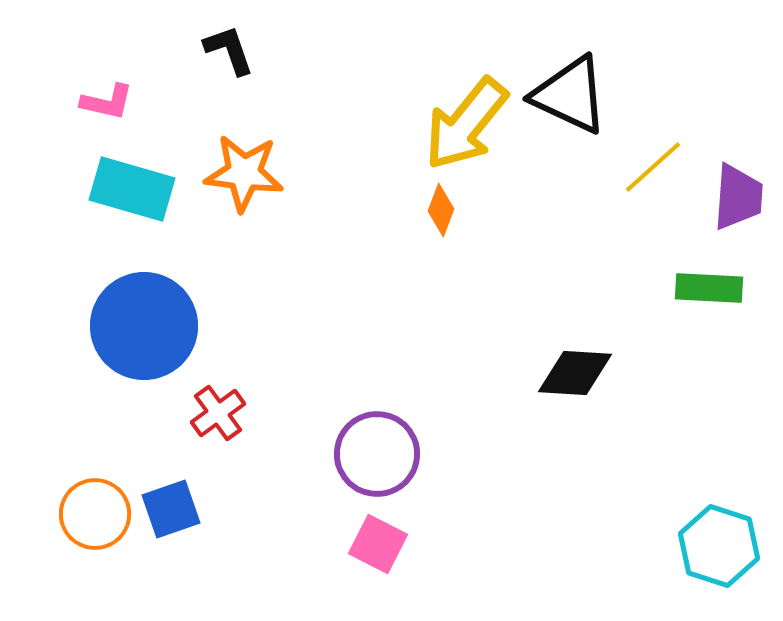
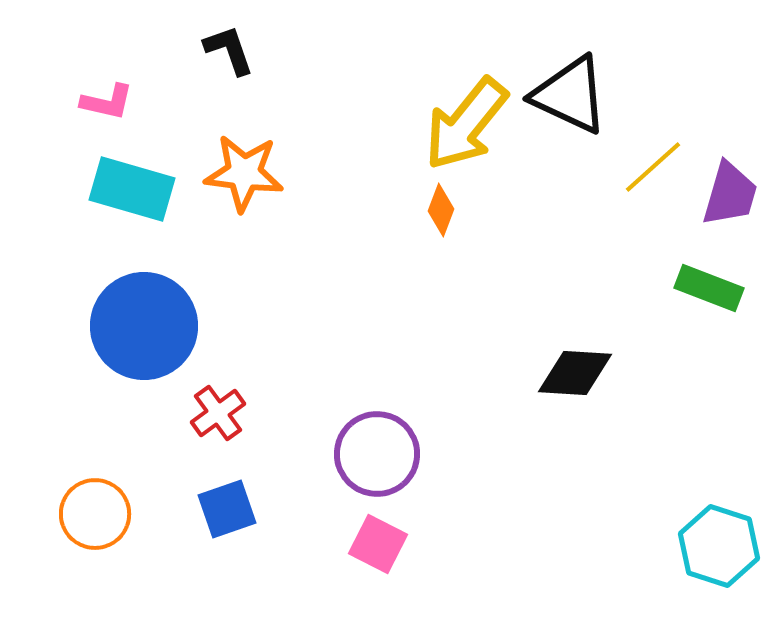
purple trapezoid: moved 8 px left, 3 px up; rotated 12 degrees clockwise
green rectangle: rotated 18 degrees clockwise
blue square: moved 56 px right
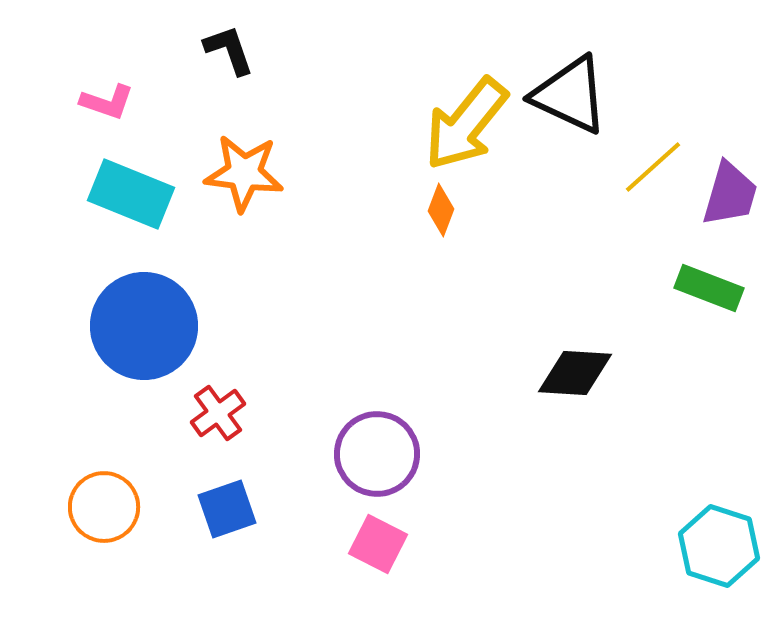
pink L-shape: rotated 6 degrees clockwise
cyan rectangle: moved 1 px left, 5 px down; rotated 6 degrees clockwise
orange circle: moved 9 px right, 7 px up
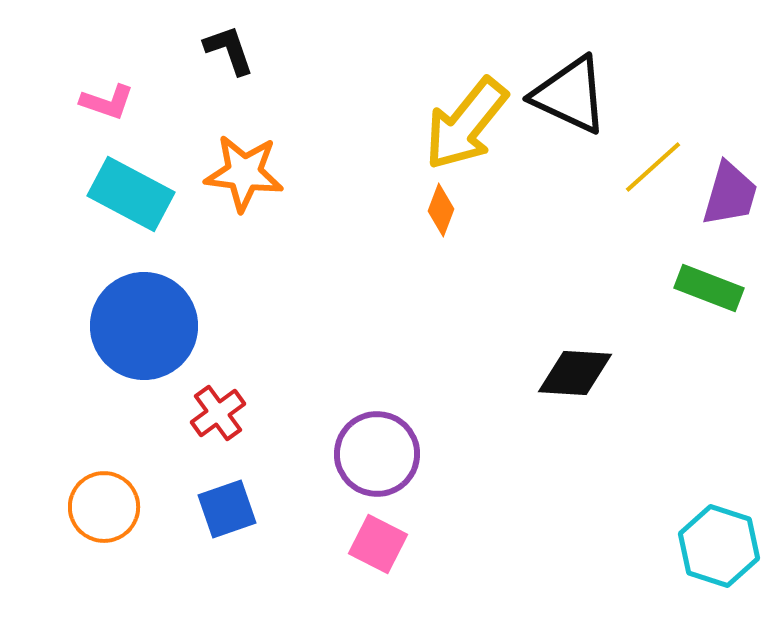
cyan rectangle: rotated 6 degrees clockwise
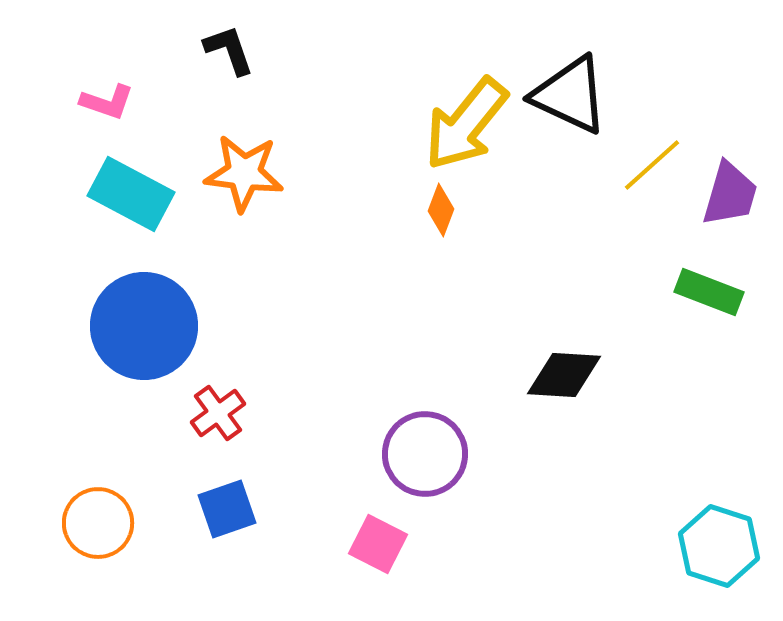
yellow line: moved 1 px left, 2 px up
green rectangle: moved 4 px down
black diamond: moved 11 px left, 2 px down
purple circle: moved 48 px right
orange circle: moved 6 px left, 16 px down
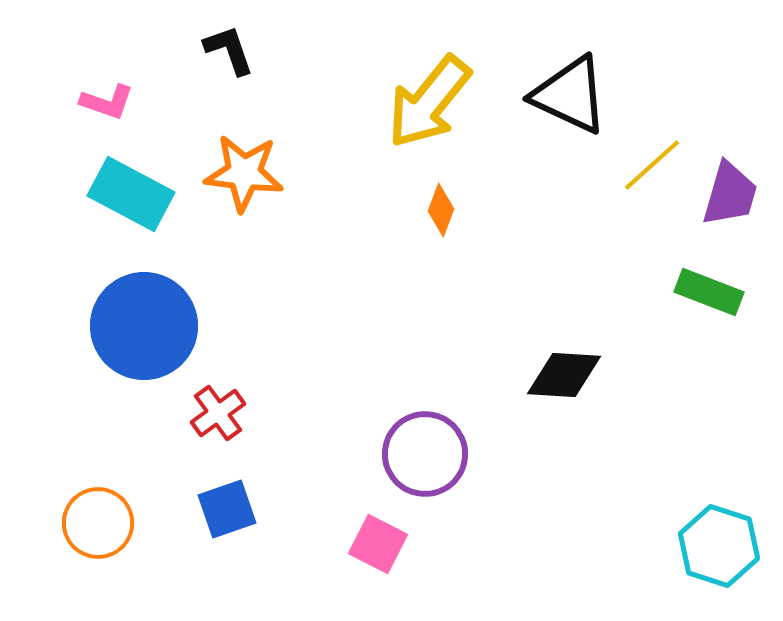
yellow arrow: moved 37 px left, 22 px up
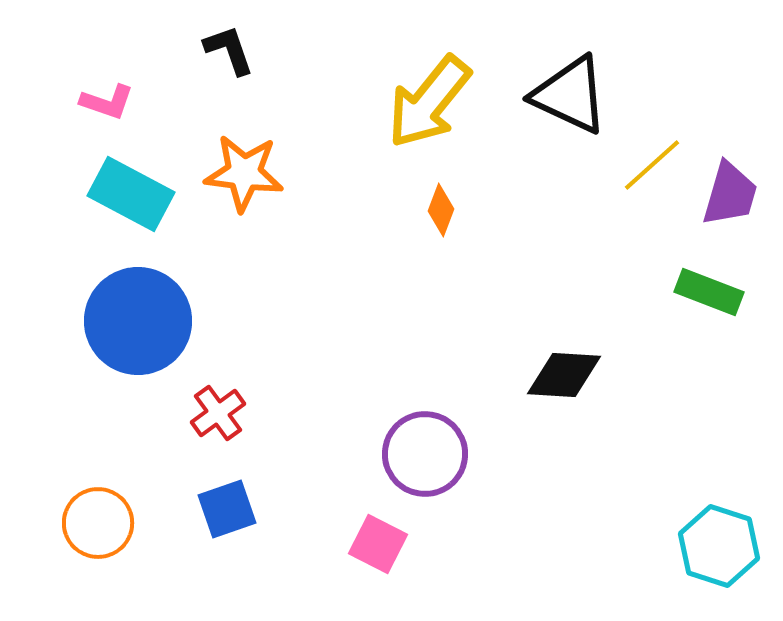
blue circle: moved 6 px left, 5 px up
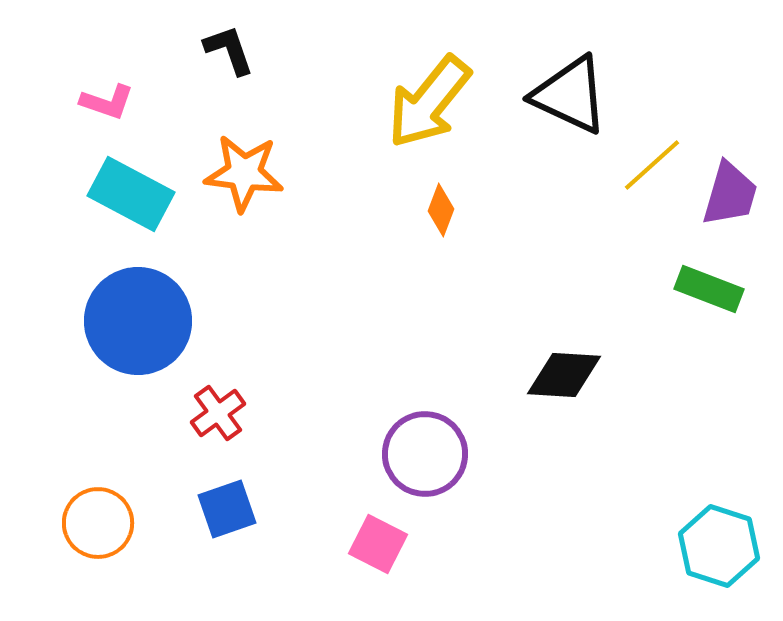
green rectangle: moved 3 px up
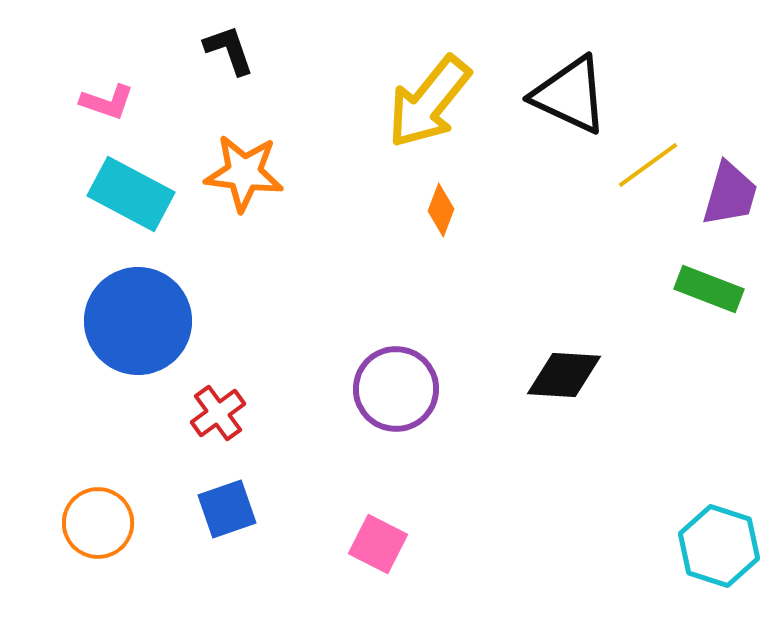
yellow line: moved 4 px left; rotated 6 degrees clockwise
purple circle: moved 29 px left, 65 px up
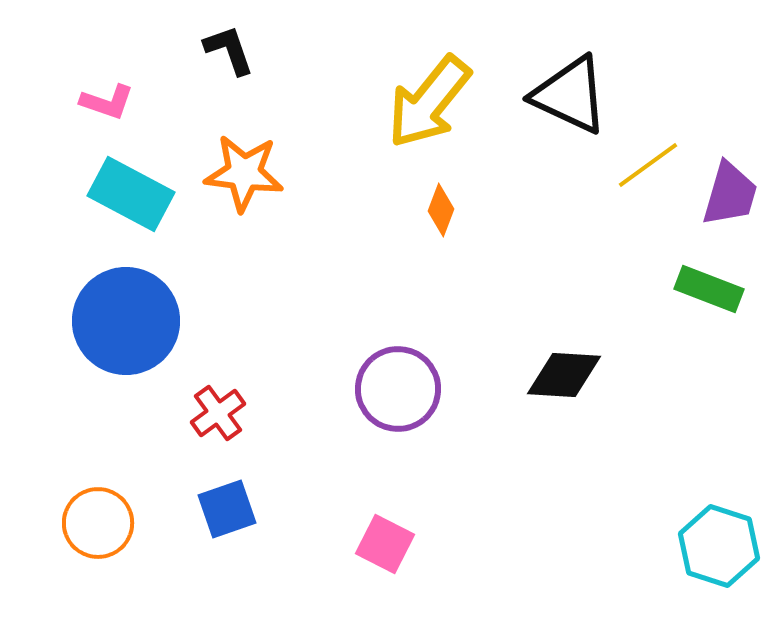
blue circle: moved 12 px left
purple circle: moved 2 px right
pink square: moved 7 px right
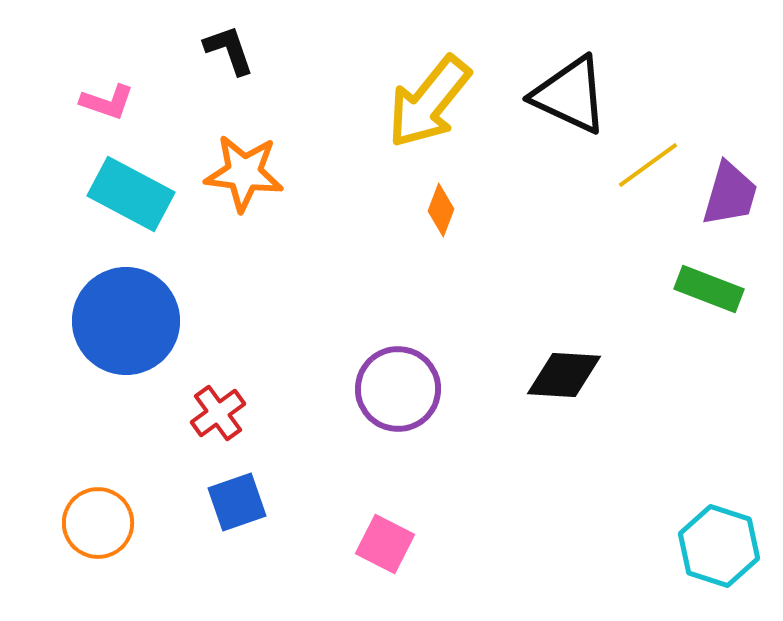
blue square: moved 10 px right, 7 px up
